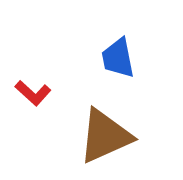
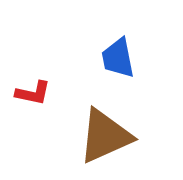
red L-shape: rotated 30 degrees counterclockwise
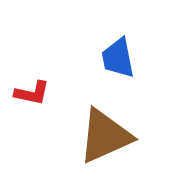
red L-shape: moved 1 px left
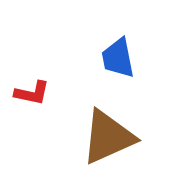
brown triangle: moved 3 px right, 1 px down
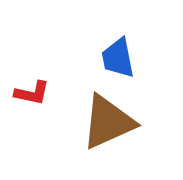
brown triangle: moved 15 px up
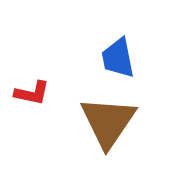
brown triangle: rotated 32 degrees counterclockwise
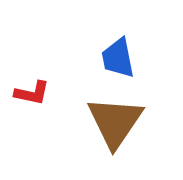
brown triangle: moved 7 px right
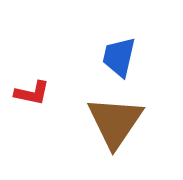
blue trapezoid: moved 1 px right, 1 px up; rotated 24 degrees clockwise
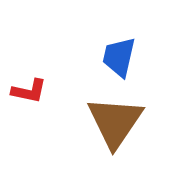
red L-shape: moved 3 px left, 2 px up
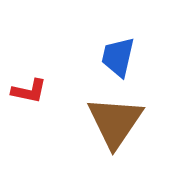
blue trapezoid: moved 1 px left
